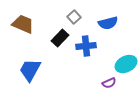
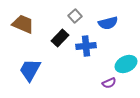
gray square: moved 1 px right, 1 px up
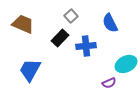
gray square: moved 4 px left
blue semicircle: moved 2 px right; rotated 78 degrees clockwise
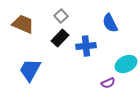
gray square: moved 10 px left
purple semicircle: moved 1 px left
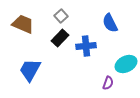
purple semicircle: rotated 48 degrees counterclockwise
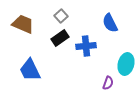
black rectangle: rotated 12 degrees clockwise
cyan ellipse: rotated 50 degrees counterclockwise
blue trapezoid: rotated 55 degrees counterclockwise
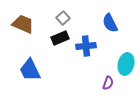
gray square: moved 2 px right, 2 px down
black rectangle: rotated 12 degrees clockwise
